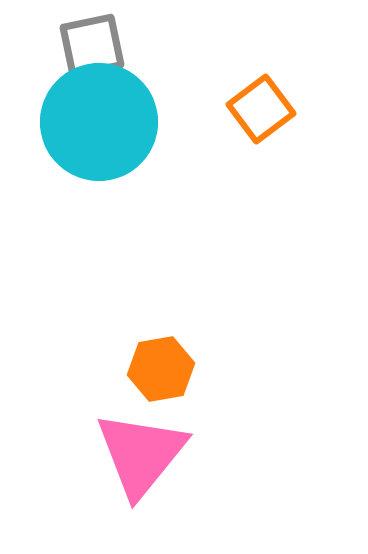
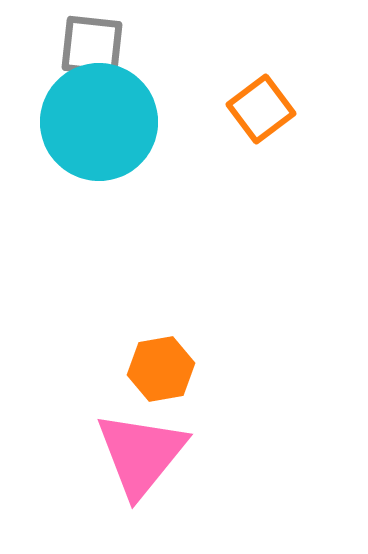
gray square: rotated 18 degrees clockwise
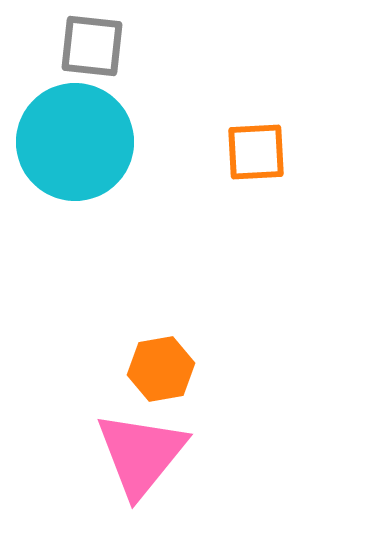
orange square: moved 5 px left, 43 px down; rotated 34 degrees clockwise
cyan circle: moved 24 px left, 20 px down
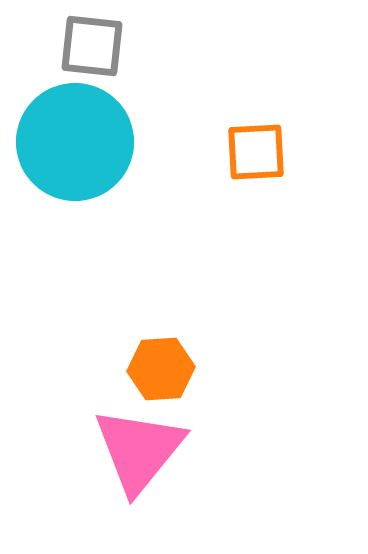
orange hexagon: rotated 6 degrees clockwise
pink triangle: moved 2 px left, 4 px up
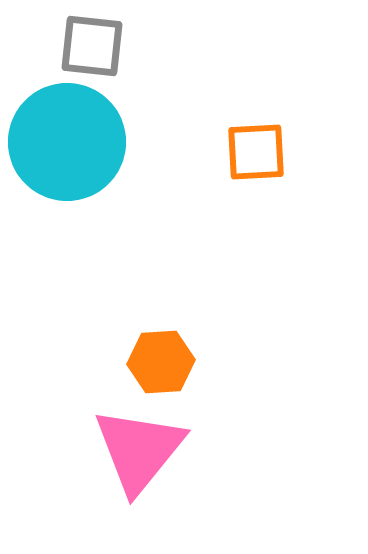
cyan circle: moved 8 px left
orange hexagon: moved 7 px up
